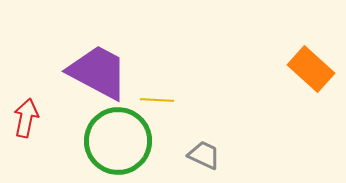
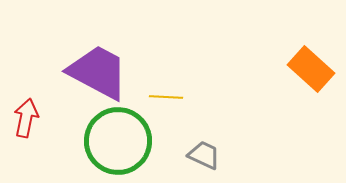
yellow line: moved 9 px right, 3 px up
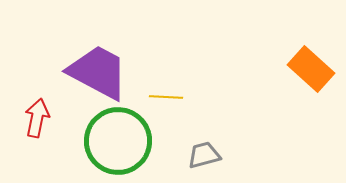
red arrow: moved 11 px right
gray trapezoid: rotated 40 degrees counterclockwise
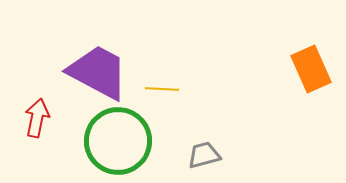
orange rectangle: rotated 24 degrees clockwise
yellow line: moved 4 px left, 8 px up
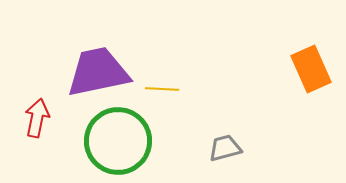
purple trapezoid: rotated 40 degrees counterclockwise
gray trapezoid: moved 21 px right, 7 px up
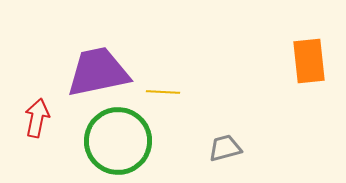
orange rectangle: moved 2 px left, 8 px up; rotated 18 degrees clockwise
yellow line: moved 1 px right, 3 px down
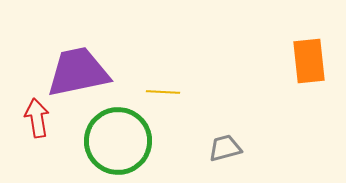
purple trapezoid: moved 20 px left
red arrow: rotated 21 degrees counterclockwise
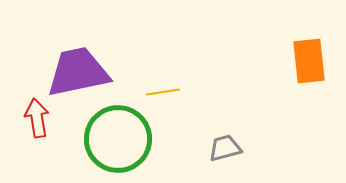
yellow line: rotated 12 degrees counterclockwise
green circle: moved 2 px up
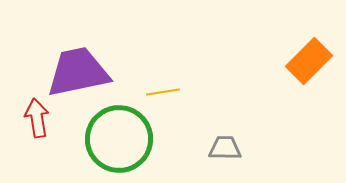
orange rectangle: rotated 51 degrees clockwise
green circle: moved 1 px right
gray trapezoid: rotated 16 degrees clockwise
